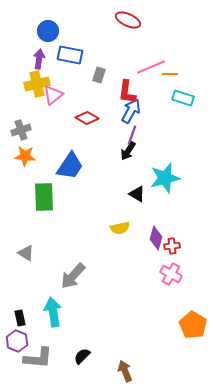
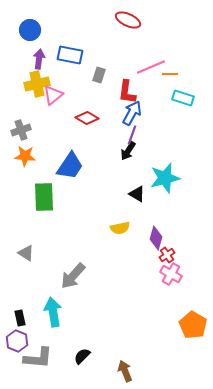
blue circle: moved 18 px left, 1 px up
blue arrow: moved 1 px right, 2 px down
red cross: moved 5 px left, 9 px down; rotated 28 degrees counterclockwise
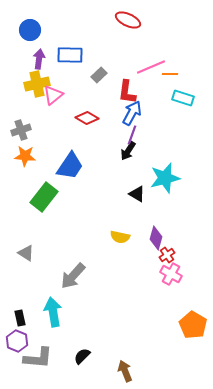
blue rectangle: rotated 10 degrees counterclockwise
gray rectangle: rotated 28 degrees clockwise
green rectangle: rotated 40 degrees clockwise
yellow semicircle: moved 9 px down; rotated 24 degrees clockwise
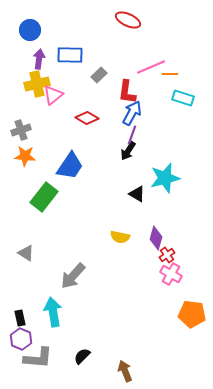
orange pentagon: moved 1 px left, 11 px up; rotated 24 degrees counterclockwise
purple hexagon: moved 4 px right, 2 px up
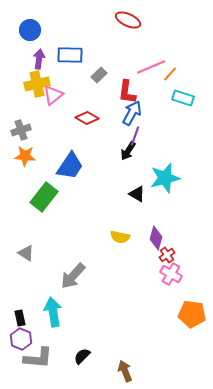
orange line: rotated 49 degrees counterclockwise
purple line: moved 3 px right, 1 px down
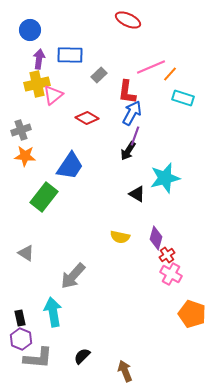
orange pentagon: rotated 12 degrees clockwise
